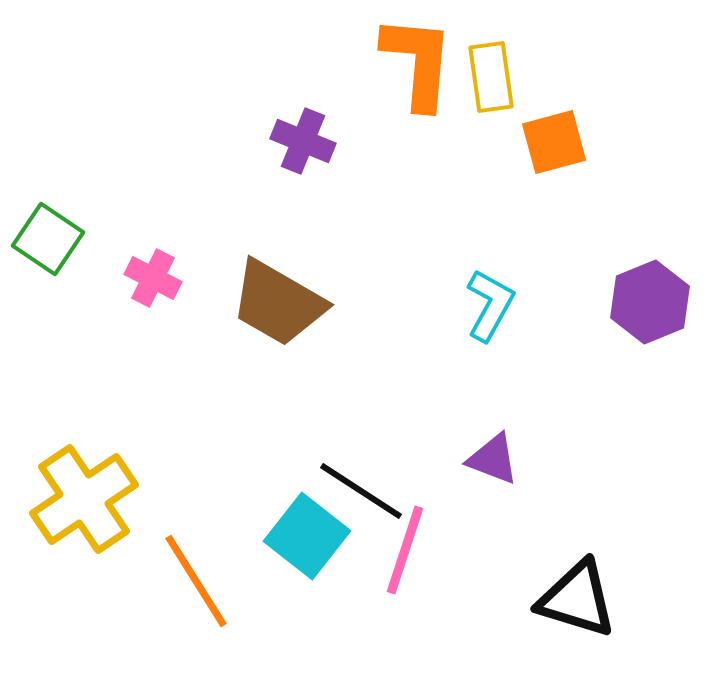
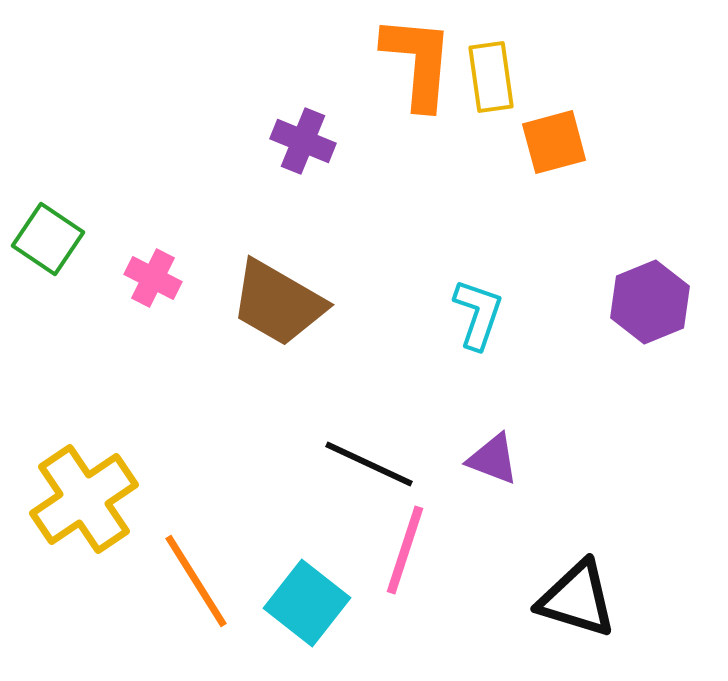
cyan L-shape: moved 12 px left, 9 px down; rotated 10 degrees counterclockwise
black line: moved 8 px right, 27 px up; rotated 8 degrees counterclockwise
cyan square: moved 67 px down
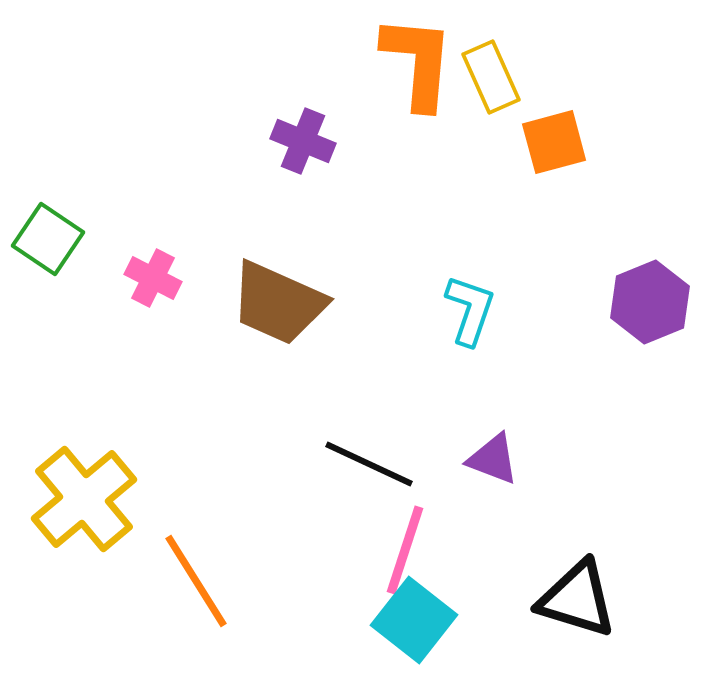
yellow rectangle: rotated 16 degrees counterclockwise
brown trapezoid: rotated 6 degrees counterclockwise
cyan L-shape: moved 8 px left, 4 px up
yellow cross: rotated 6 degrees counterclockwise
cyan square: moved 107 px right, 17 px down
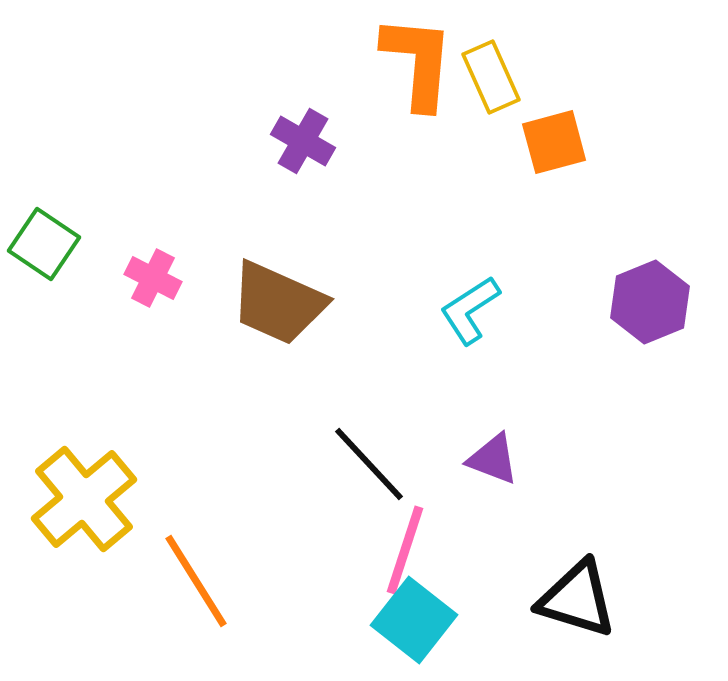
purple cross: rotated 8 degrees clockwise
green square: moved 4 px left, 5 px down
cyan L-shape: rotated 142 degrees counterclockwise
black line: rotated 22 degrees clockwise
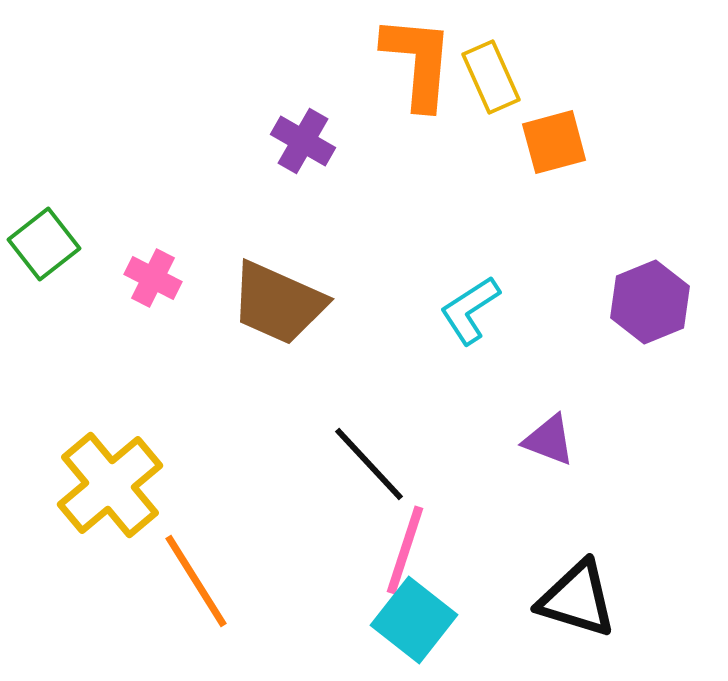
green square: rotated 18 degrees clockwise
purple triangle: moved 56 px right, 19 px up
yellow cross: moved 26 px right, 14 px up
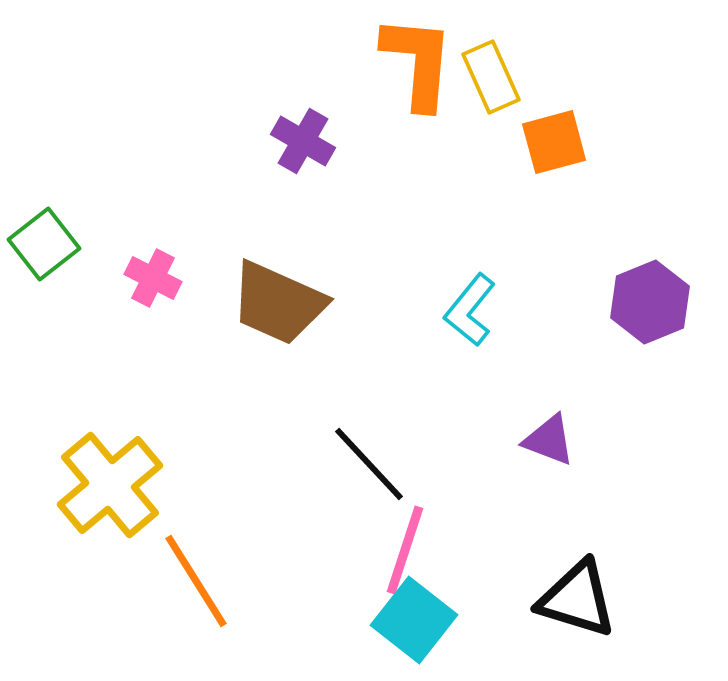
cyan L-shape: rotated 18 degrees counterclockwise
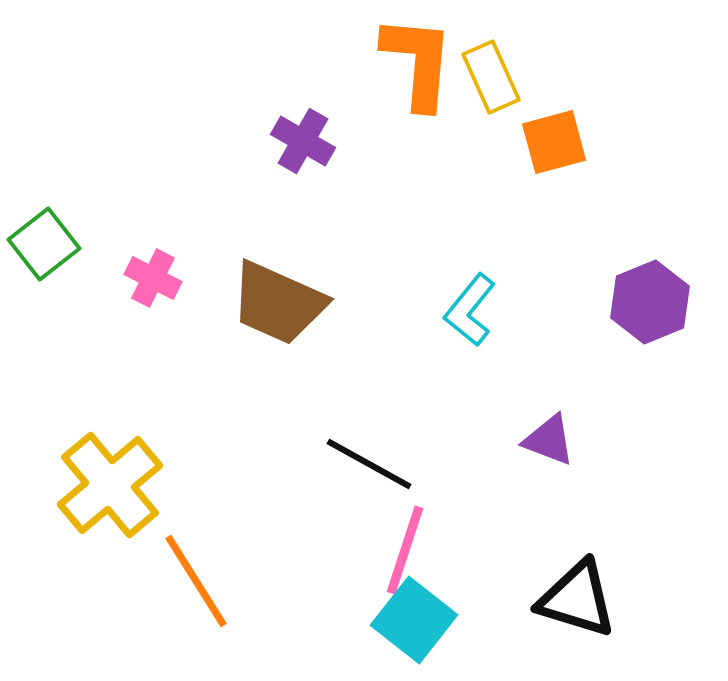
black line: rotated 18 degrees counterclockwise
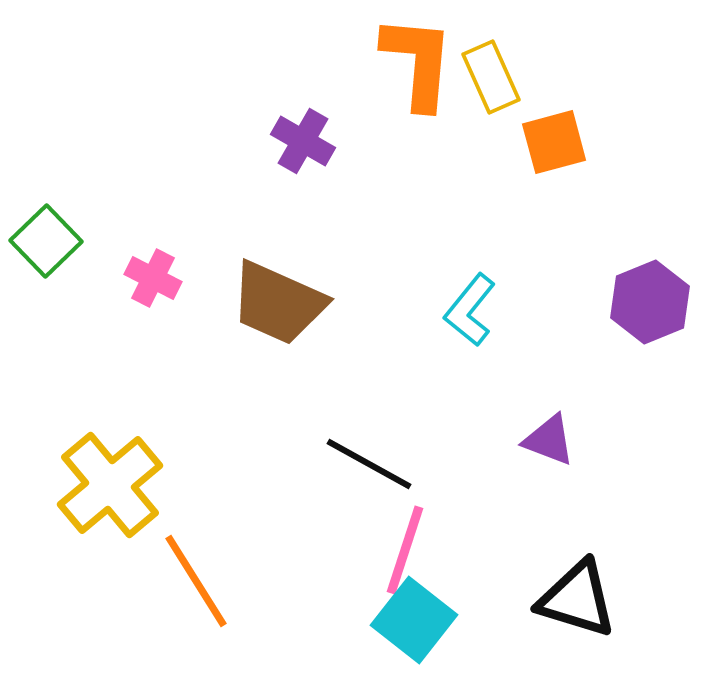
green square: moved 2 px right, 3 px up; rotated 6 degrees counterclockwise
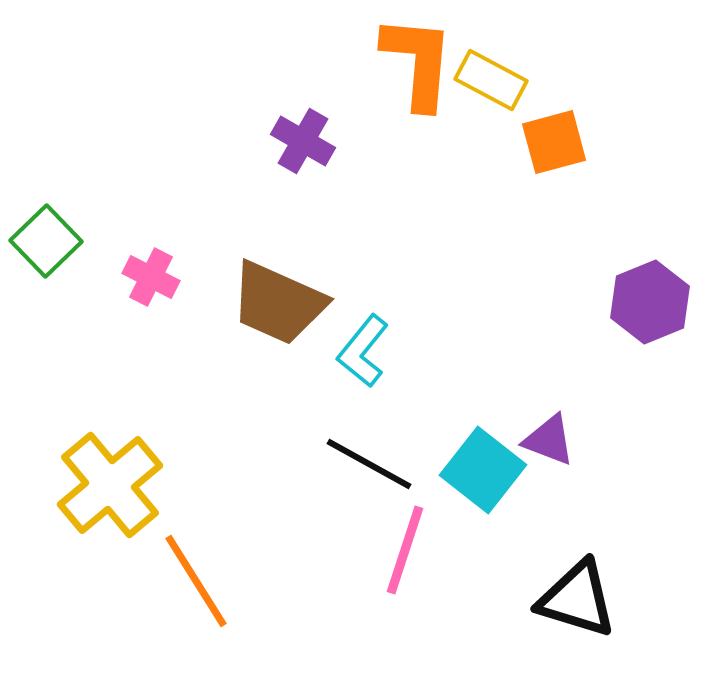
yellow rectangle: moved 3 px down; rotated 38 degrees counterclockwise
pink cross: moved 2 px left, 1 px up
cyan L-shape: moved 107 px left, 41 px down
cyan square: moved 69 px right, 150 px up
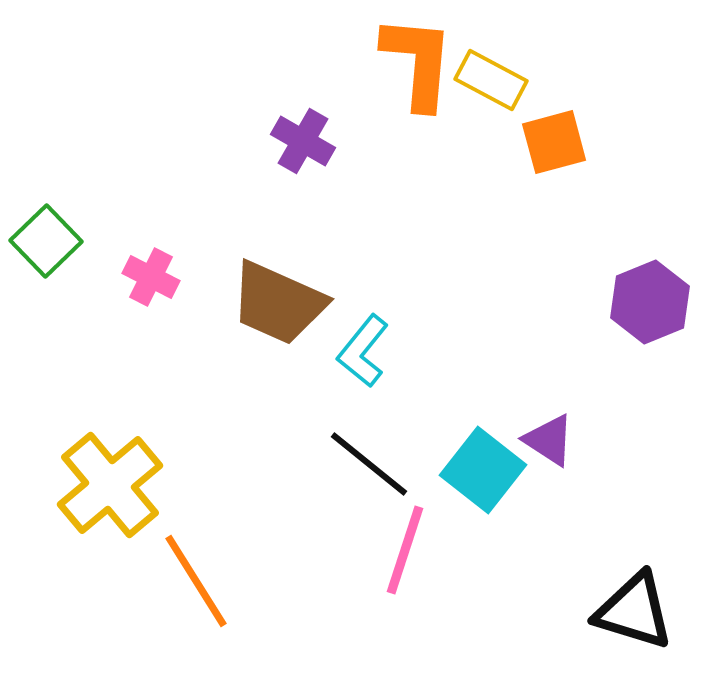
purple triangle: rotated 12 degrees clockwise
black line: rotated 10 degrees clockwise
black triangle: moved 57 px right, 12 px down
